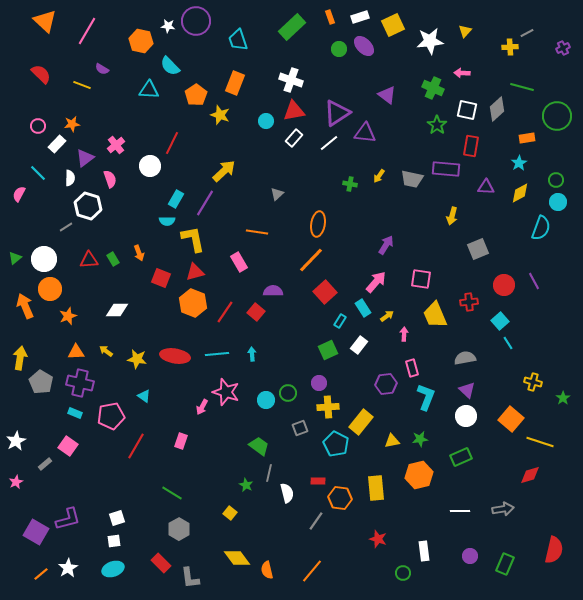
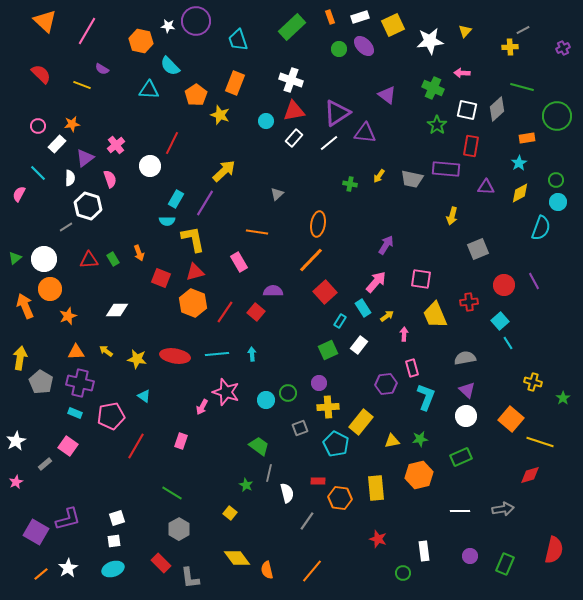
gray line at (527, 33): moved 4 px left, 3 px up
gray line at (316, 521): moved 9 px left
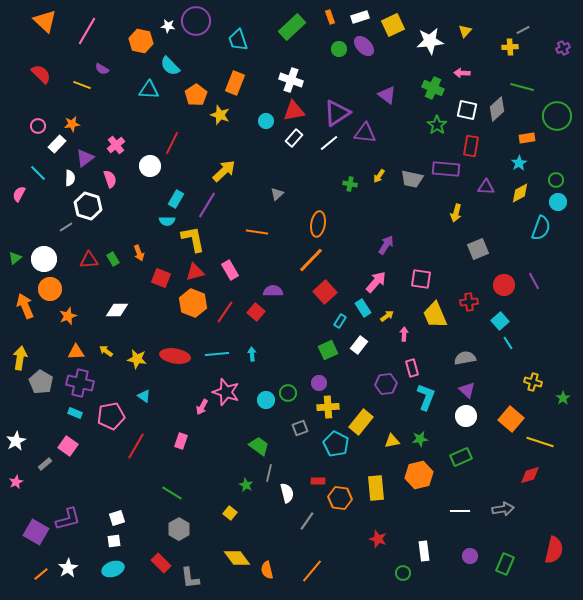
purple line at (205, 203): moved 2 px right, 2 px down
yellow arrow at (452, 216): moved 4 px right, 3 px up
pink rectangle at (239, 262): moved 9 px left, 8 px down
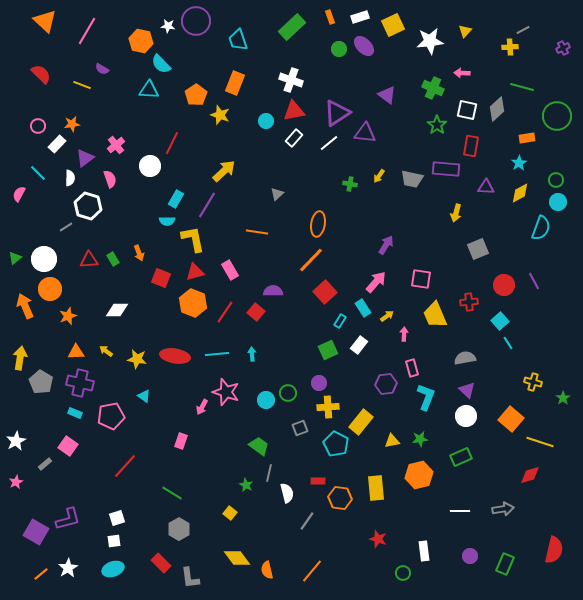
cyan semicircle at (170, 66): moved 9 px left, 2 px up
red line at (136, 446): moved 11 px left, 20 px down; rotated 12 degrees clockwise
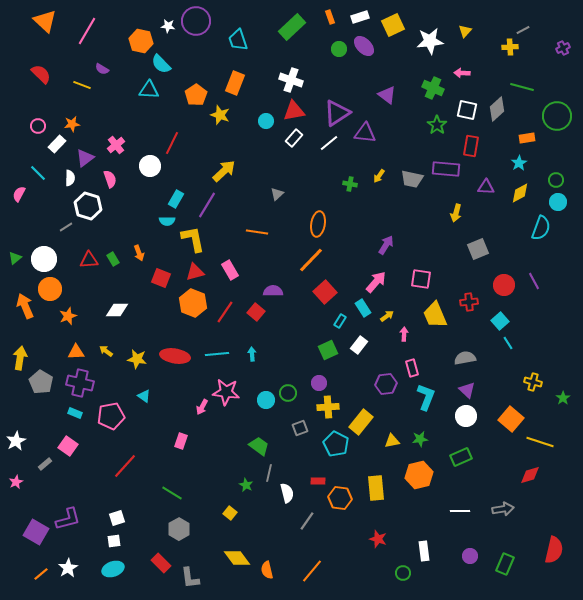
pink star at (226, 392): rotated 12 degrees counterclockwise
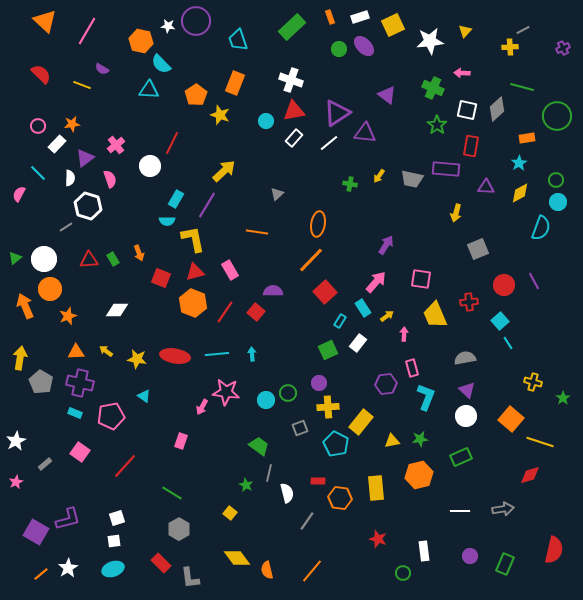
white rectangle at (359, 345): moved 1 px left, 2 px up
pink square at (68, 446): moved 12 px right, 6 px down
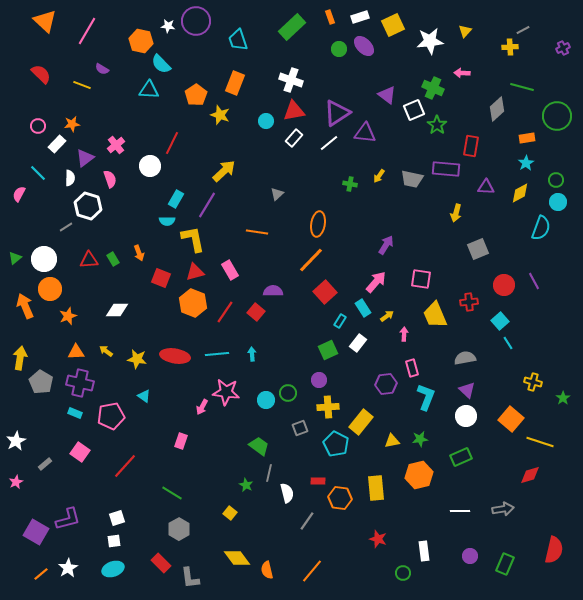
white square at (467, 110): moved 53 px left; rotated 35 degrees counterclockwise
cyan star at (519, 163): moved 7 px right
purple circle at (319, 383): moved 3 px up
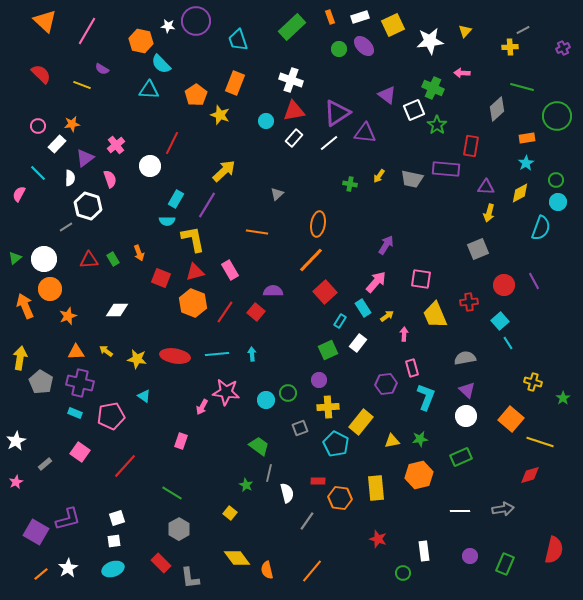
yellow arrow at (456, 213): moved 33 px right
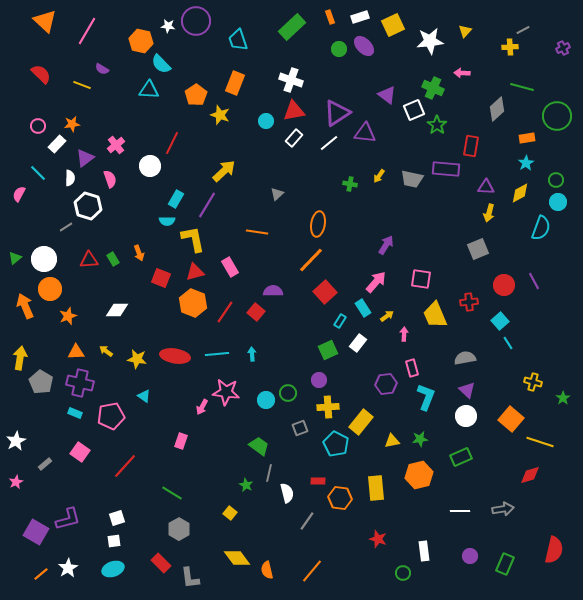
pink rectangle at (230, 270): moved 3 px up
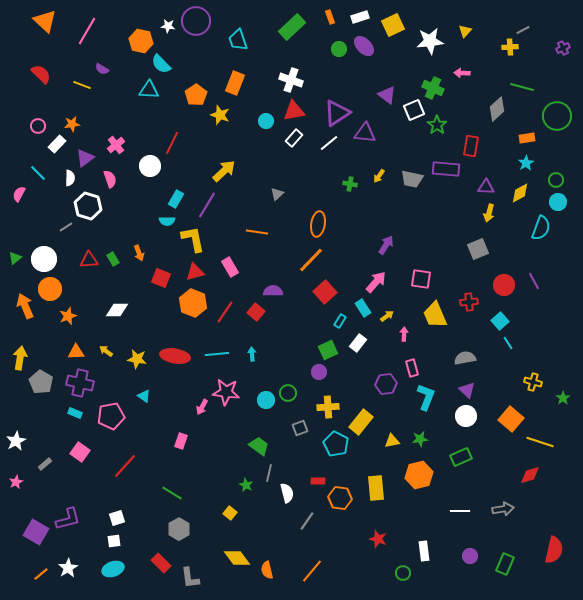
purple circle at (319, 380): moved 8 px up
